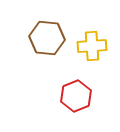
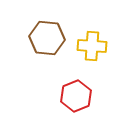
yellow cross: rotated 8 degrees clockwise
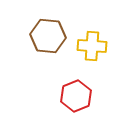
brown hexagon: moved 1 px right, 2 px up
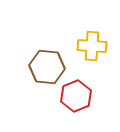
brown hexagon: moved 1 px left, 31 px down
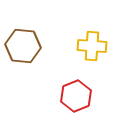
brown hexagon: moved 24 px left, 21 px up
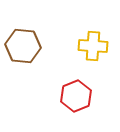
yellow cross: moved 1 px right
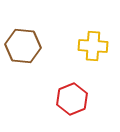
red hexagon: moved 4 px left, 3 px down
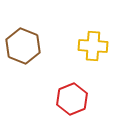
brown hexagon: rotated 16 degrees clockwise
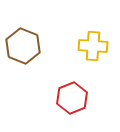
red hexagon: moved 1 px up
